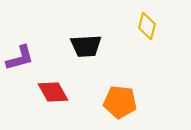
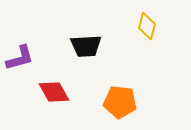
red diamond: moved 1 px right
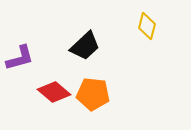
black trapezoid: moved 1 px left; rotated 40 degrees counterclockwise
red diamond: rotated 20 degrees counterclockwise
orange pentagon: moved 27 px left, 8 px up
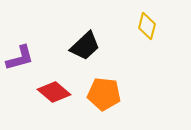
orange pentagon: moved 11 px right
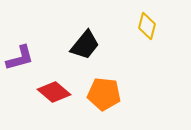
black trapezoid: moved 1 px up; rotated 8 degrees counterclockwise
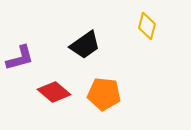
black trapezoid: rotated 16 degrees clockwise
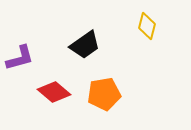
orange pentagon: rotated 16 degrees counterclockwise
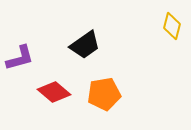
yellow diamond: moved 25 px right
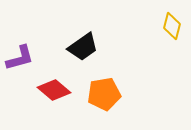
black trapezoid: moved 2 px left, 2 px down
red diamond: moved 2 px up
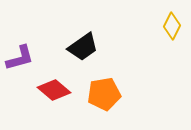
yellow diamond: rotated 12 degrees clockwise
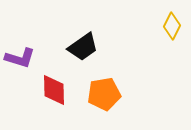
purple L-shape: rotated 32 degrees clockwise
red diamond: rotated 48 degrees clockwise
